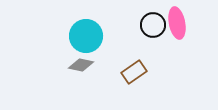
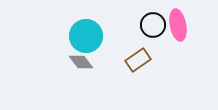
pink ellipse: moved 1 px right, 2 px down
gray diamond: moved 3 px up; rotated 40 degrees clockwise
brown rectangle: moved 4 px right, 12 px up
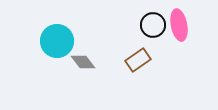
pink ellipse: moved 1 px right
cyan circle: moved 29 px left, 5 px down
gray diamond: moved 2 px right
